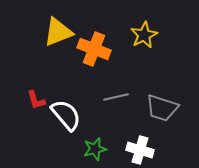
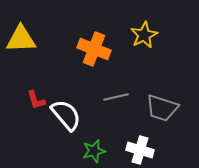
yellow triangle: moved 37 px left, 7 px down; rotated 20 degrees clockwise
green star: moved 1 px left, 2 px down
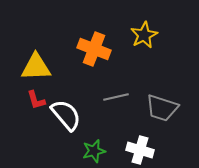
yellow triangle: moved 15 px right, 28 px down
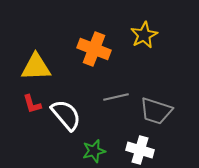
red L-shape: moved 4 px left, 4 px down
gray trapezoid: moved 6 px left, 3 px down
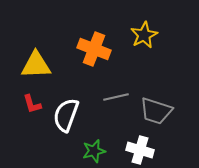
yellow triangle: moved 2 px up
white semicircle: rotated 120 degrees counterclockwise
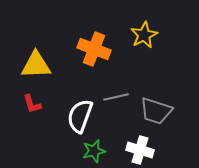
white semicircle: moved 14 px right, 1 px down
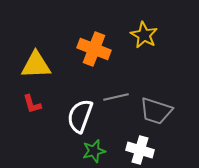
yellow star: rotated 16 degrees counterclockwise
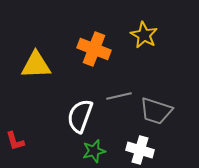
gray line: moved 3 px right, 1 px up
red L-shape: moved 17 px left, 37 px down
